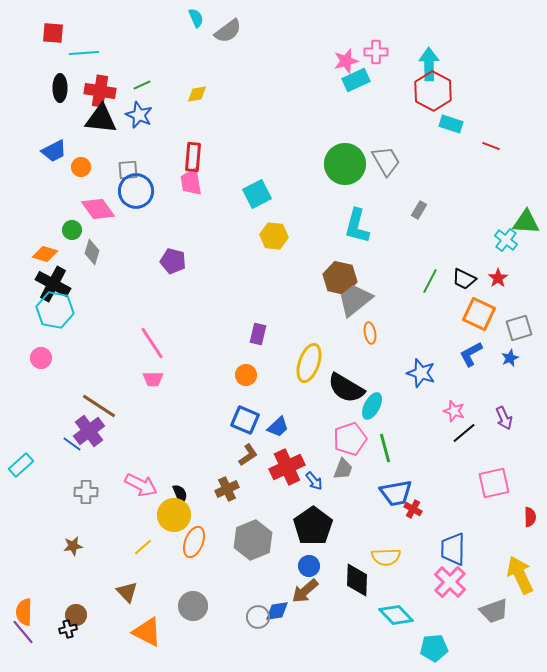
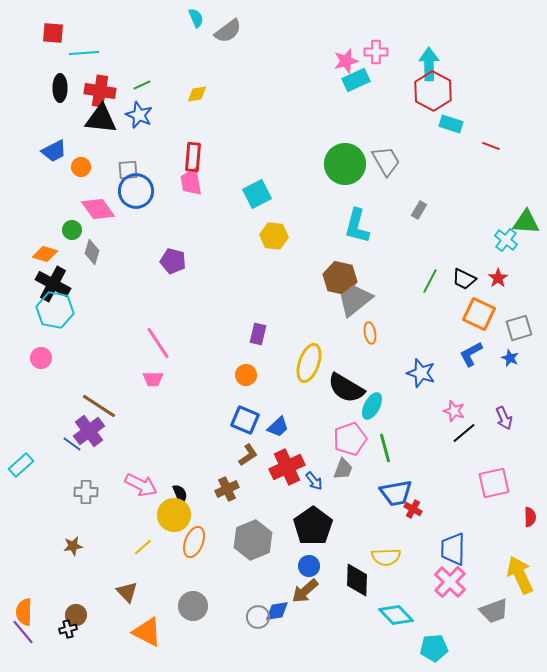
pink line at (152, 343): moved 6 px right
blue star at (510, 358): rotated 24 degrees counterclockwise
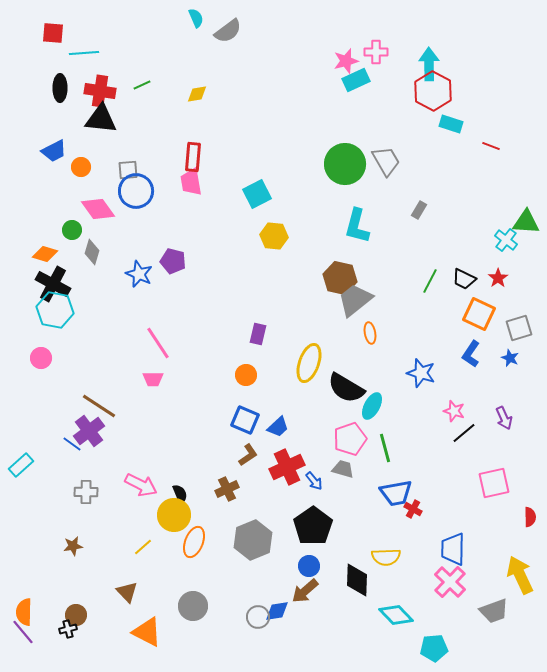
blue star at (139, 115): moved 159 px down
blue L-shape at (471, 354): rotated 28 degrees counterclockwise
gray trapezoid at (343, 469): rotated 95 degrees counterclockwise
